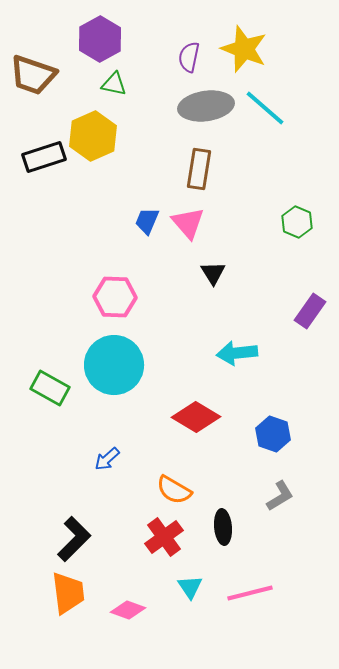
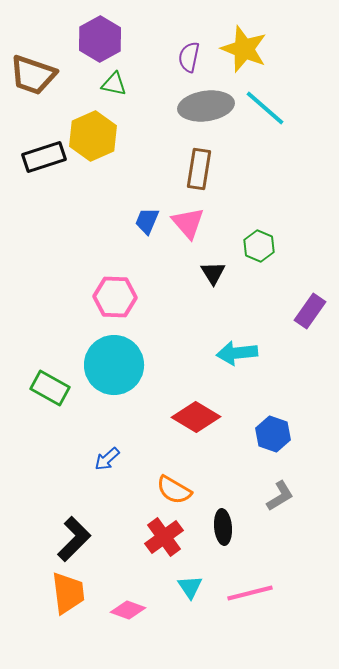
green hexagon: moved 38 px left, 24 px down
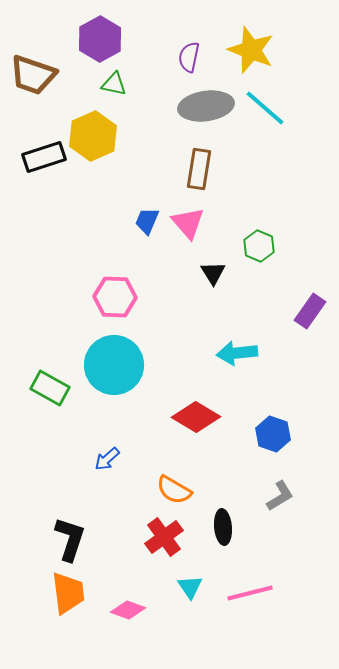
yellow star: moved 7 px right, 1 px down
black L-shape: moved 4 px left; rotated 27 degrees counterclockwise
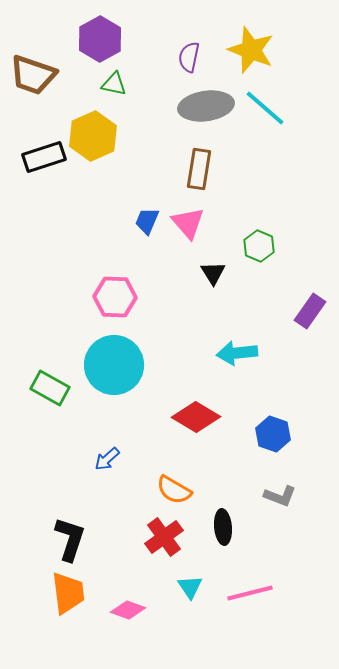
gray L-shape: rotated 52 degrees clockwise
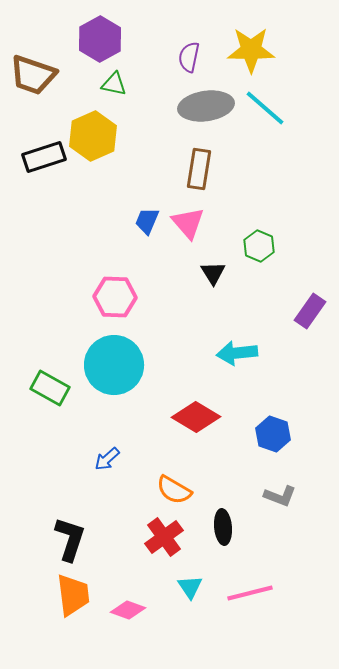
yellow star: rotated 21 degrees counterclockwise
orange trapezoid: moved 5 px right, 2 px down
